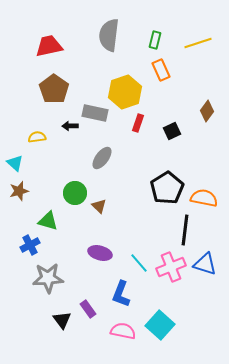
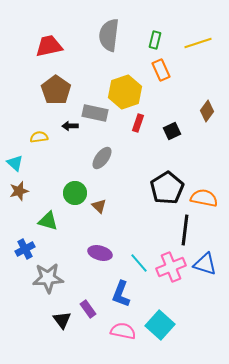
brown pentagon: moved 2 px right, 1 px down
yellow semicircle: moved 2 px right
blue cross: moved 5 px left, 4 px down
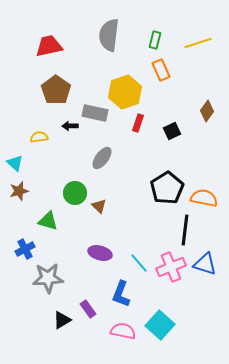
black triangle: rotated 36 degrees clockwise
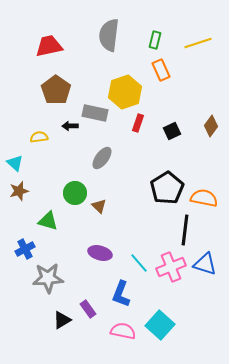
brown diamond: moved 4 px right, 15 px down
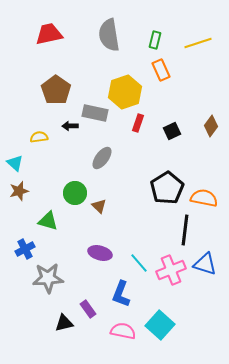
gray semicircle: rotated 16 degrees counterclockwise
red trapezoid: moved 12 px up
pink cross: moved 3 px down
black triangle: moved 2 px right, 3 px down; rotated 18 degrees clockwise
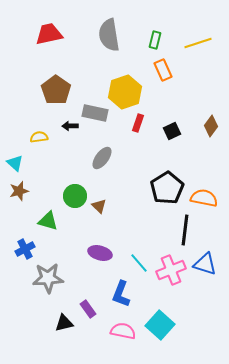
orange rectangle: moved 2 px right
green circle: moved 3 px down
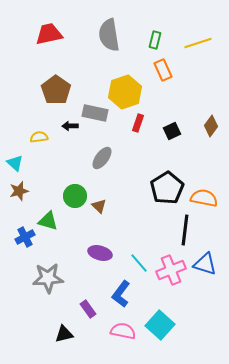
blue cross: moved 12 px up
blue L-shape: rotated 16 degrees clockwise
black triangle: moved 11 px down
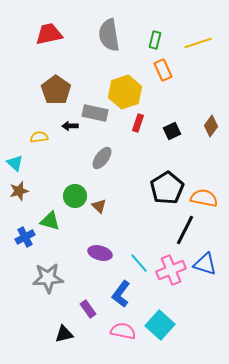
green triangle: moved 2 px right
black line: rotated 20 degrees clockwise
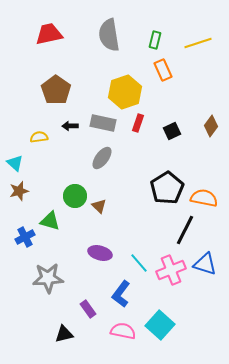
gray rectangle: moved 8 px right, 10 px down
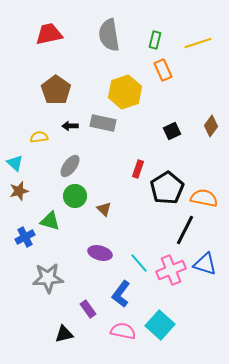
red rectangle: moved 46 px down
gray ellipse: moved 32 px left, 8 px down
brown triangle: moved 5 px right, 3 px down
